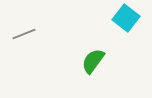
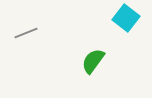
gray line: moved 2 px right, 1 px up
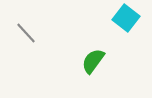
gray line: rotated 70 degrees clockwise
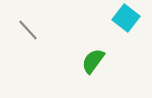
gray line: moved 2 px right, 3 px up
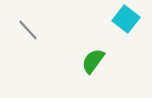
cyan square: moved 1 px down
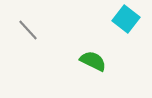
green semicircle: rotated 80 degrees clockwise
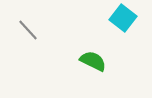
cyan square: moved 3 px left, 1 px up
